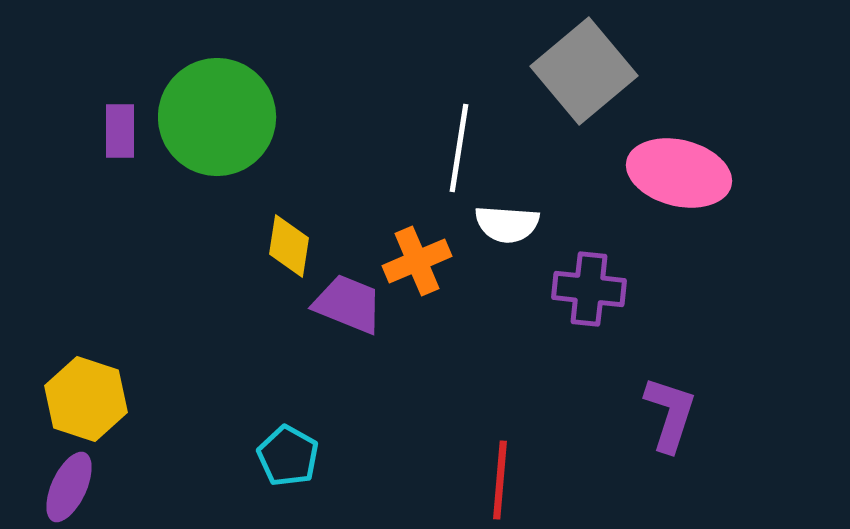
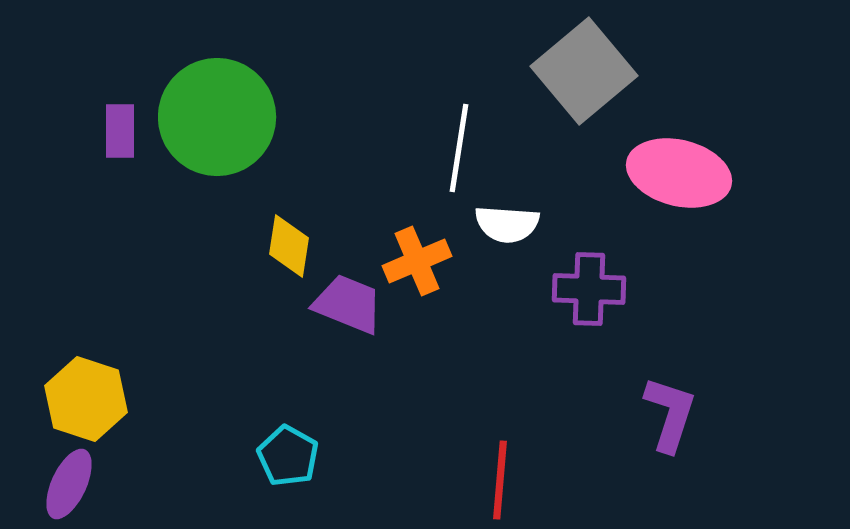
purple cross: rotated 4 degrees counterclockwise
purple ellipse: moved 3 px up
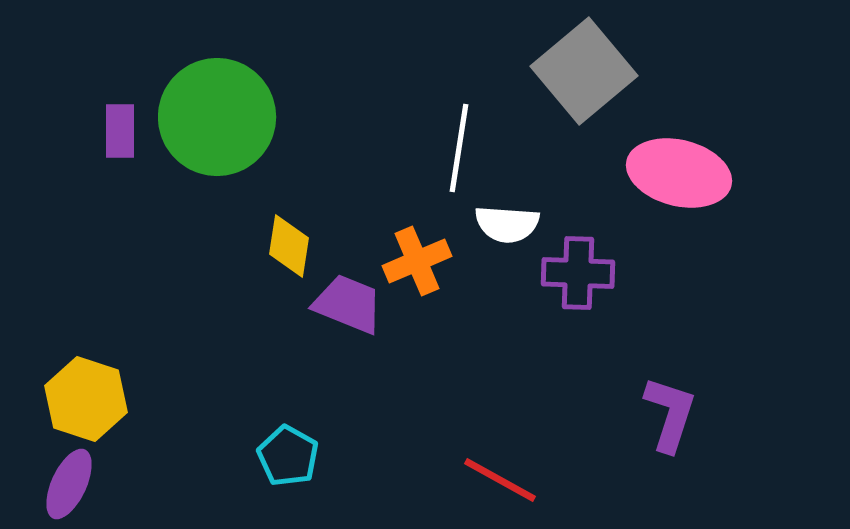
purple cross: moved 11 px left, 16 px up
red line: rotated 66 degrees counterclockwise
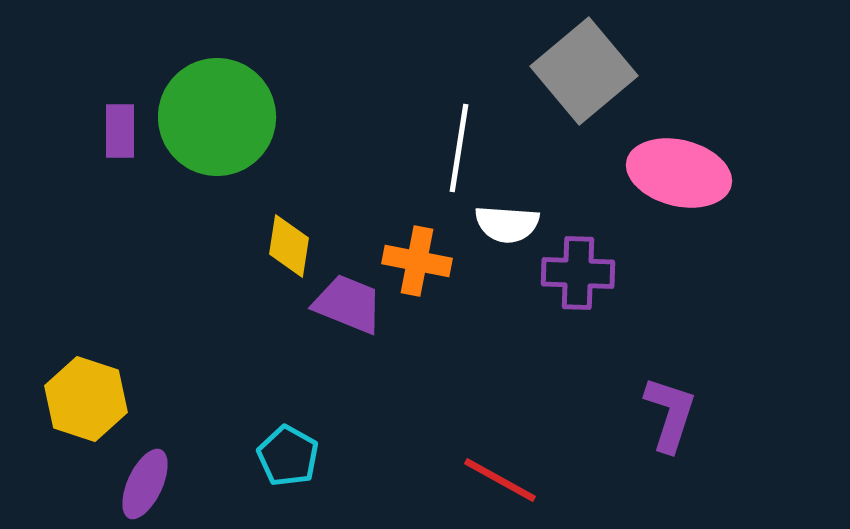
orange cross: rotated 34 degrees clockwise
purple ellipse: moved 76 px right
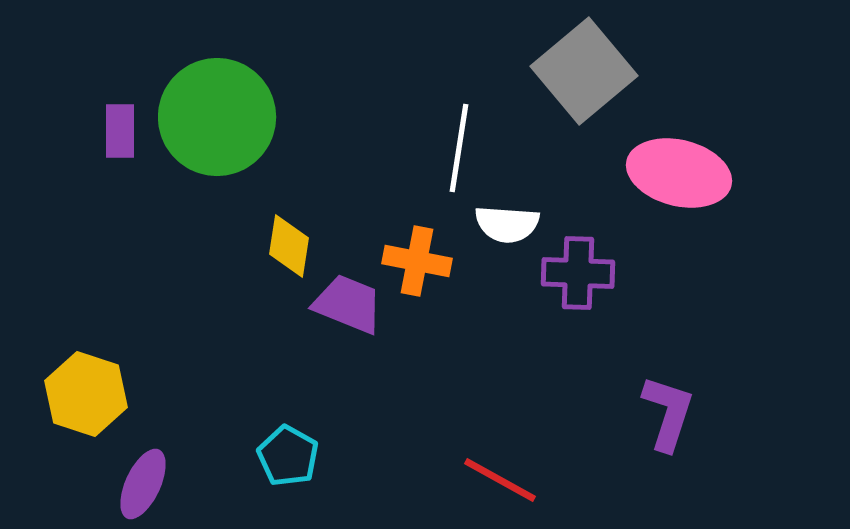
yellow hexagon: moved 5 px up
purple L-shape: moved 2 px left, 1 px up
purple ellipse: moved 2 px left
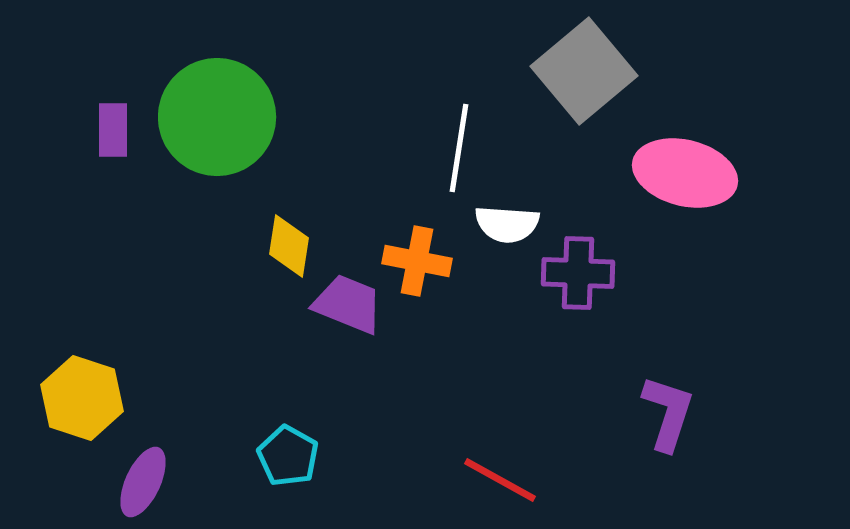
purple rectangle: moved 7 px left, 1 px up
pink ellipse: moved 6 px right
yellow hexagon: moved 4 px left, 4 px down
purple ellipse: moved 2 px up
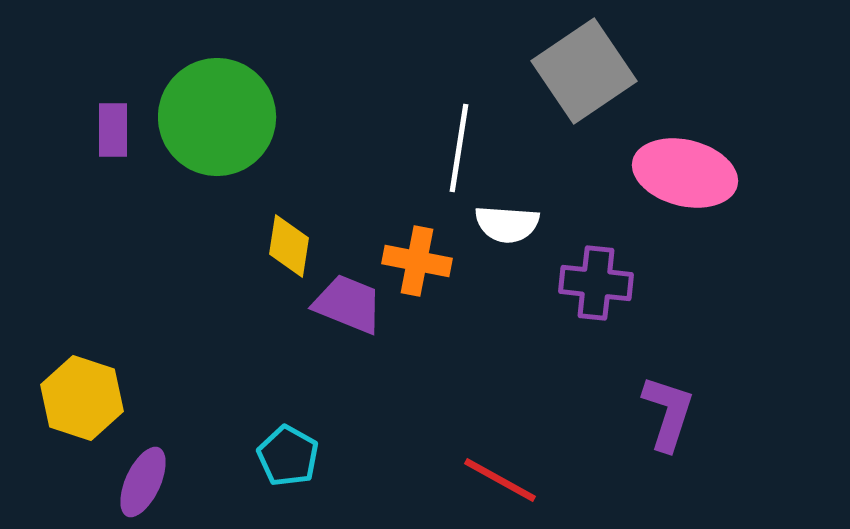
gray square: rotated 6 degrees clockwise
purple cross: moved 18 px right, 10 px down; rotated 4 degrees clockwise
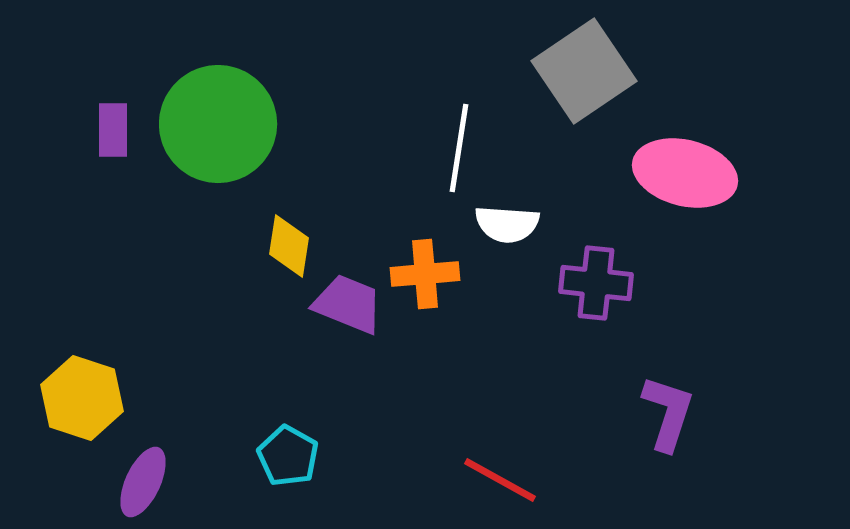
green circle: moved 1 px right, 7 px down
orange cross: moved 8 px right, 13 px down; rotated 16 degrees counterclockwise
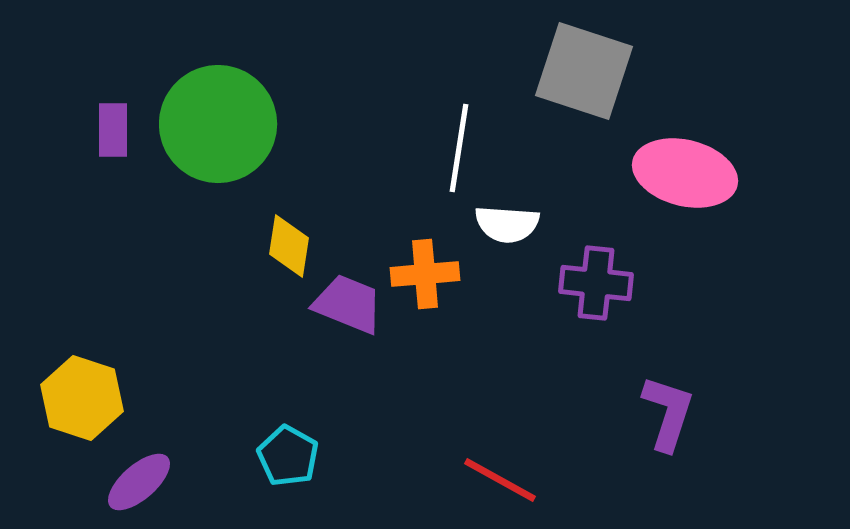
gray square: rotated 38 degrees counterclockwise
purple ellipse: moved 4 px left; rotated 24 degrees clockwise
